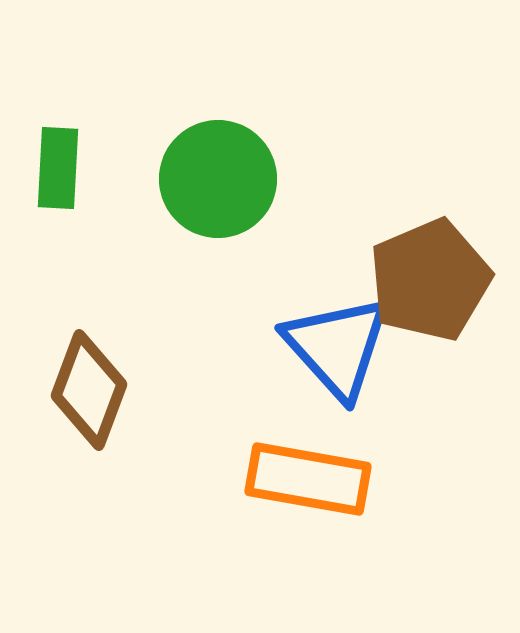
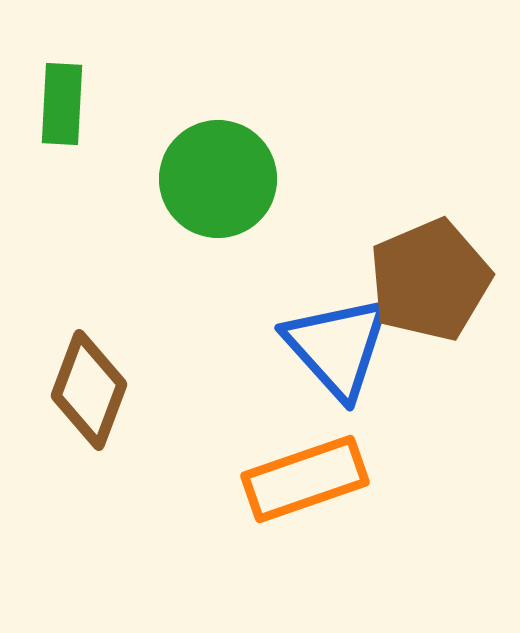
green rectangle: moved 4 px right, 64 px up
orange rectangle: moved 3 px left; rotated 29 degrees counterclockwise
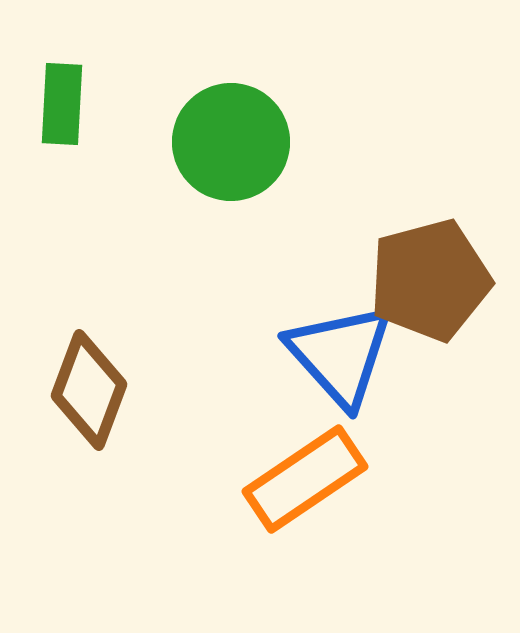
green circle: moved 13 px right, 37 px up
brown pentagon: rotated 8 degrees clockwise
blue triangle: moved 3 px right, 8 px down
orange rectangle: rotated 15 degrees counterclockwise
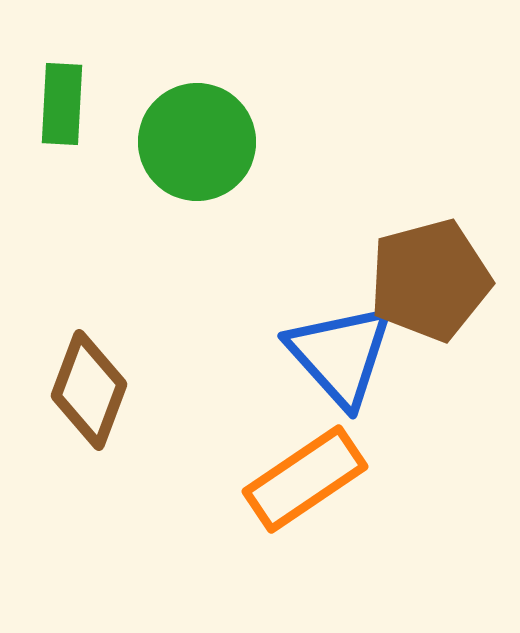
green circle: moved 34 px left
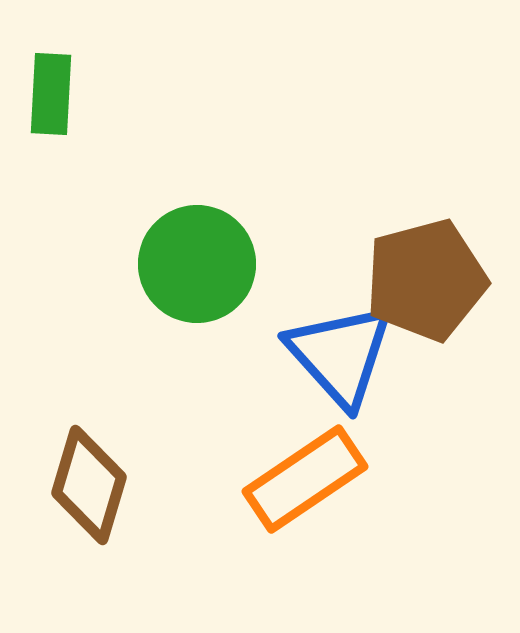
green rectangle: moved 11 px left, 10 px up
green circle: moved 122 px down
brown pentagon: moved 4 px left
brown diamond: moved 95 px down; rotated 4 degrees counterclockwise
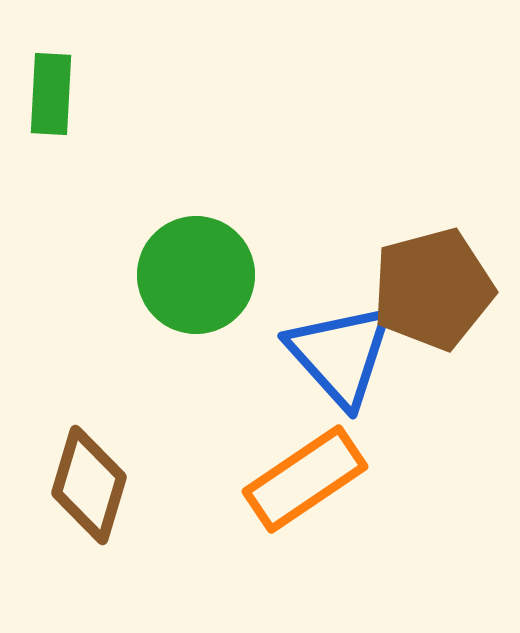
green circle: moved 1 px left, 11 px down
brown pentagon: moved 7 px right, 9 px down
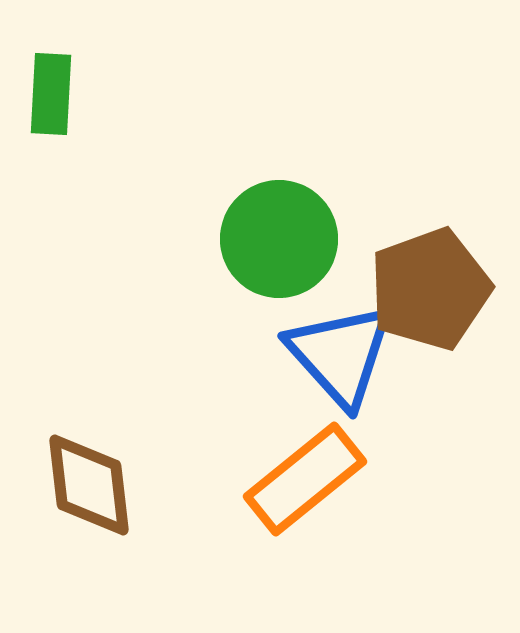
green circle: moved 83 px right, 36 px up
brown pentagon: moved 3 px left; rotated 5 degrees counterclockwise
orange rectangle: rotated 5 degrees counterclockwise
brown diamond: rotated 23 degrees counterclockwise
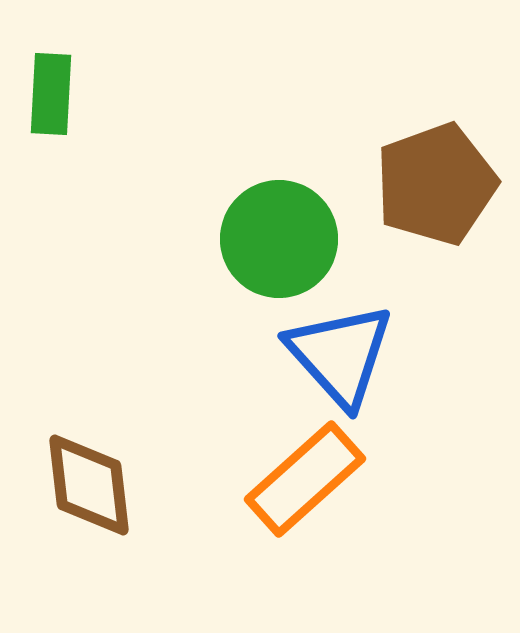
brown pentagon: moved 6 px right, 105 px up
orange rectangle: rotated 3 degrees counterclockwise
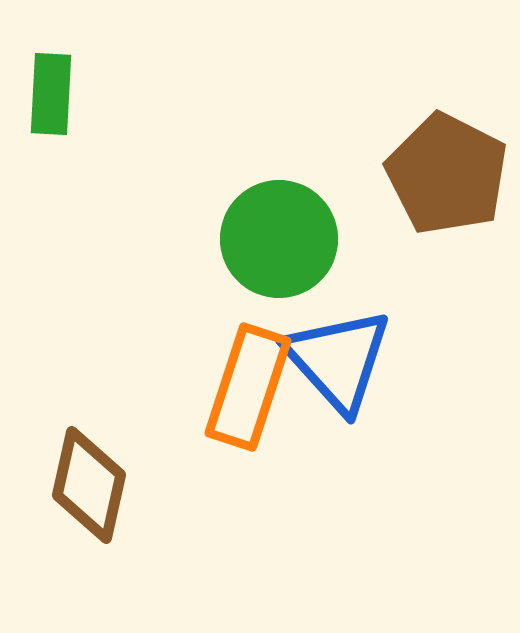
brown pentagon: moved 11 px right, 10 px up; rotated 25 degrees counterclockwise
blue triangle: moved 2 px left, 5 px down
orange rectangle: moved 57 px left, 92 px up; rotated 30 degrees counterclockwise
brown diamond: rotated 19 degrees clockwise
